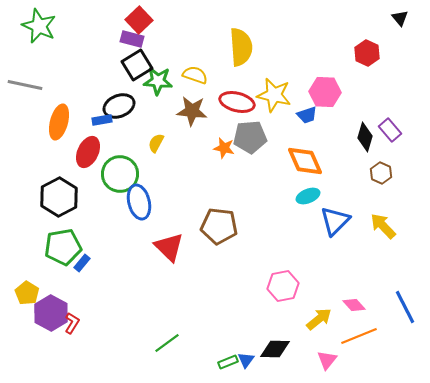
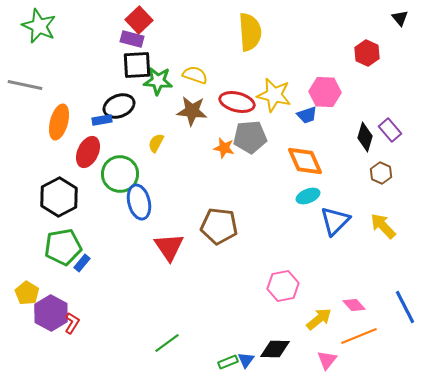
yellow semicircle at (241, 47): moved 9 px right, 15 px up
black square at (137, 65): rotated 28 degrees clockwise
red triangle at (169, 247): rotated 12 degrees clockwise
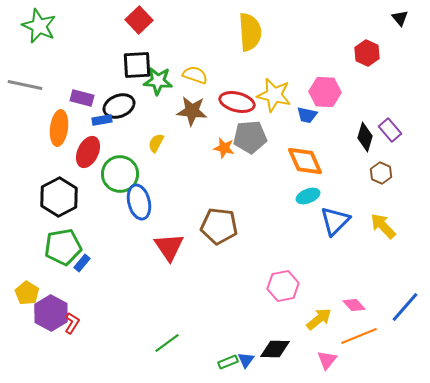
purple rectangle at (132, 39): moved 50 px left, 59 px down
blue trapezoid at (307, 115): rotated 30 degrees clockwise
orange ellipse at (59, 122): moved 6 px down; rotated 8 degrees counterclockwise
blue line at (405, 307): rotated 68 degrees clockwise
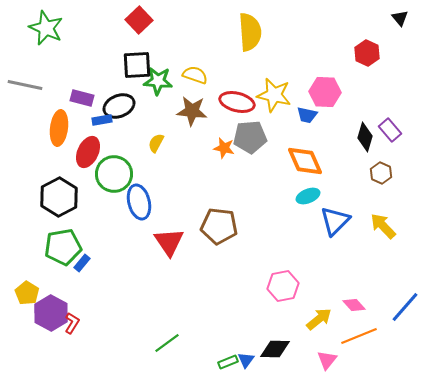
green star at (39, 26): moved 7 px right, 2 px down
green circle at (120, 174): moved 6 px left
red triangle at (169, 247): moved 5 px up
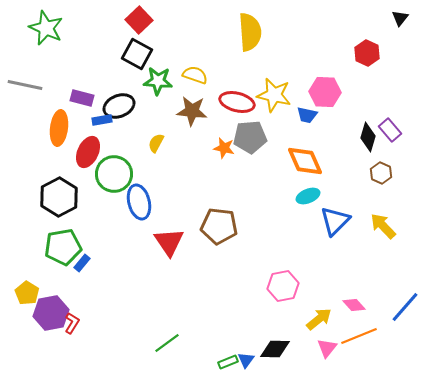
black triangle at (400, 18): rotated 18 degrees clockwise
black square at (137, 65): moved 11 px up; rotated 32 degrees clockwise
black diamond at (365, 137): moved 3 px right
purple hexagon at (51, 313): rotated 20 degrees clockwise
pink triangle at (327, 360): moved 12 px up
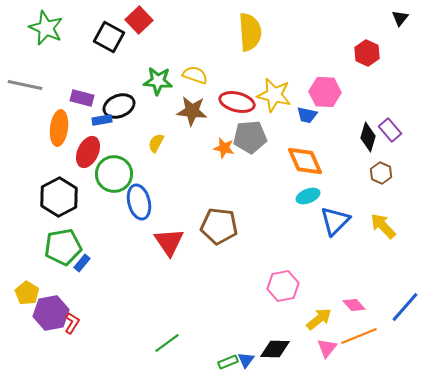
black square at (137, 54): moved 28 px left, 17 px up
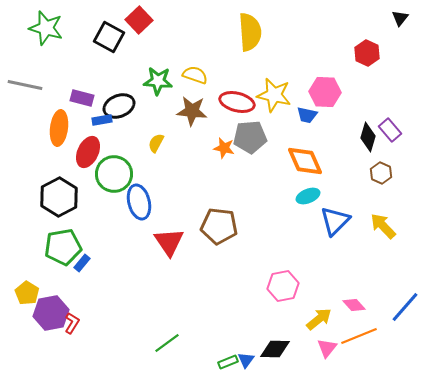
green star at (46, 28): rotated 8 degrees counterclockwise
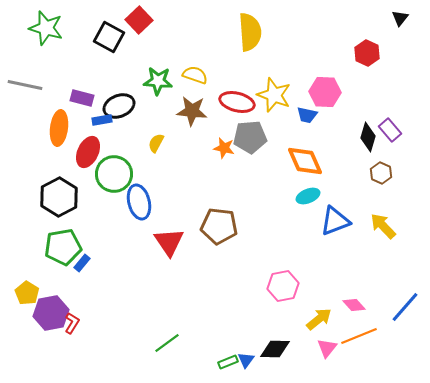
yellow star at (274, 95): rotated 8 degrees clockwise
blue triangle at (335, 221): rotated 24 degrees clockwise
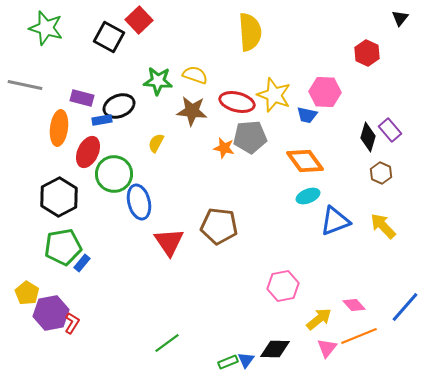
orange diamond at (305, 161): rotated 12 degrees counterclockwise
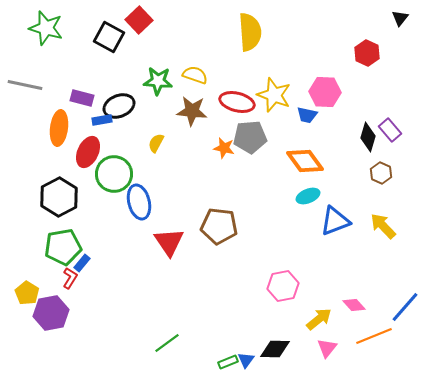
red L-shape at (72, 323): moved 2 px left, 45 px up
orange line at (359, 336): moved 15 px right
